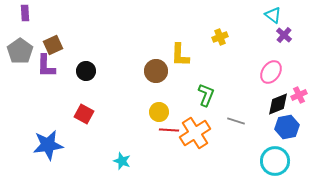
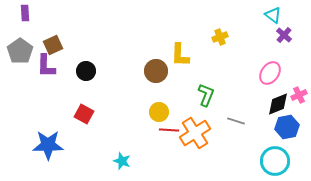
pink ellipse: moved 1 px left, 1 px down
blue star: rotated 8 degrees clockwise
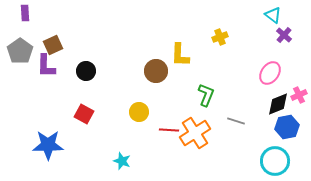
yellow circle: moved 20 px left
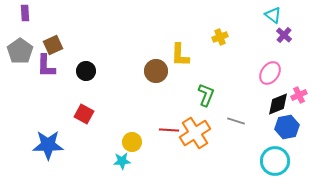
yellow circle: moved 7 px left, 30 px down
cyan star: rotated 24 degrees counterclockwise
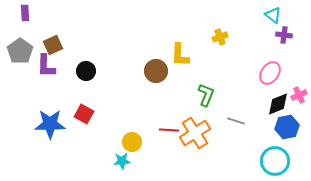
purple cross: rotated 35 degrees counterclockwise
blue star: moved 2 px right, 21 px up
